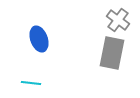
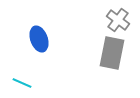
cyan line: moved 9 px left; rotated 18 degrees clockwise
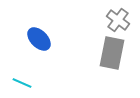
blue ellipse: rotated 25 degrees counterclockwise
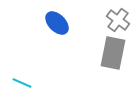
blue ellipse: moved 18 px right, 16 px up
gray rectangle: moved 1 px right
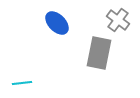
gray rectangle: moved 14 px left
cyan line: rotated 30 degrees counterclockwise
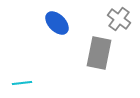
gray cross: moved 1 px right, 1 px up
